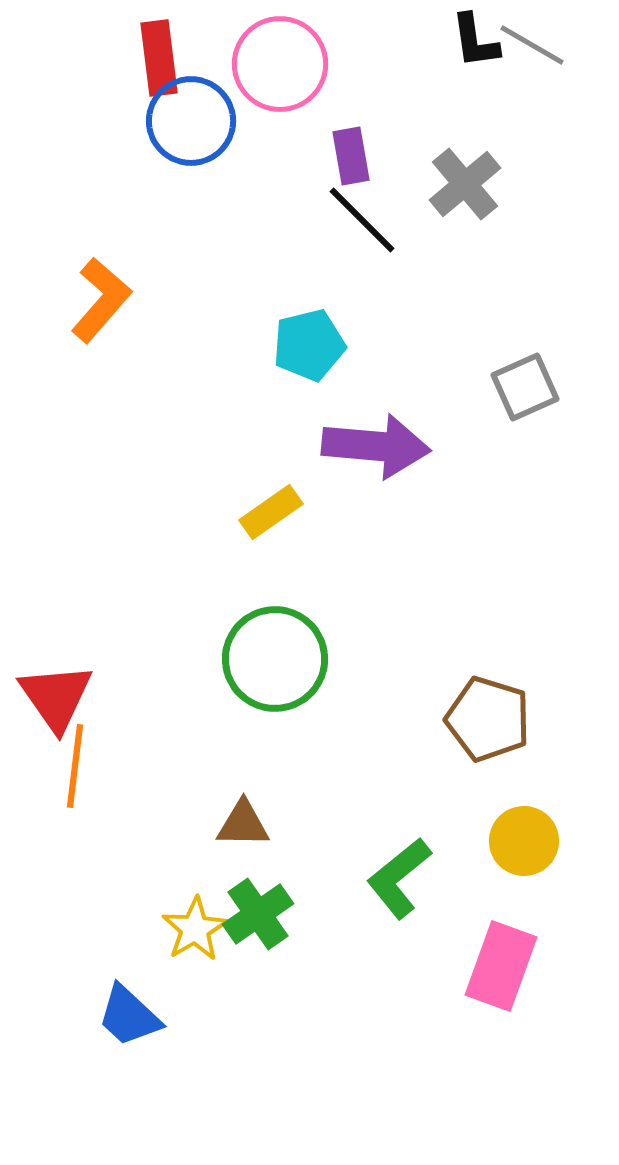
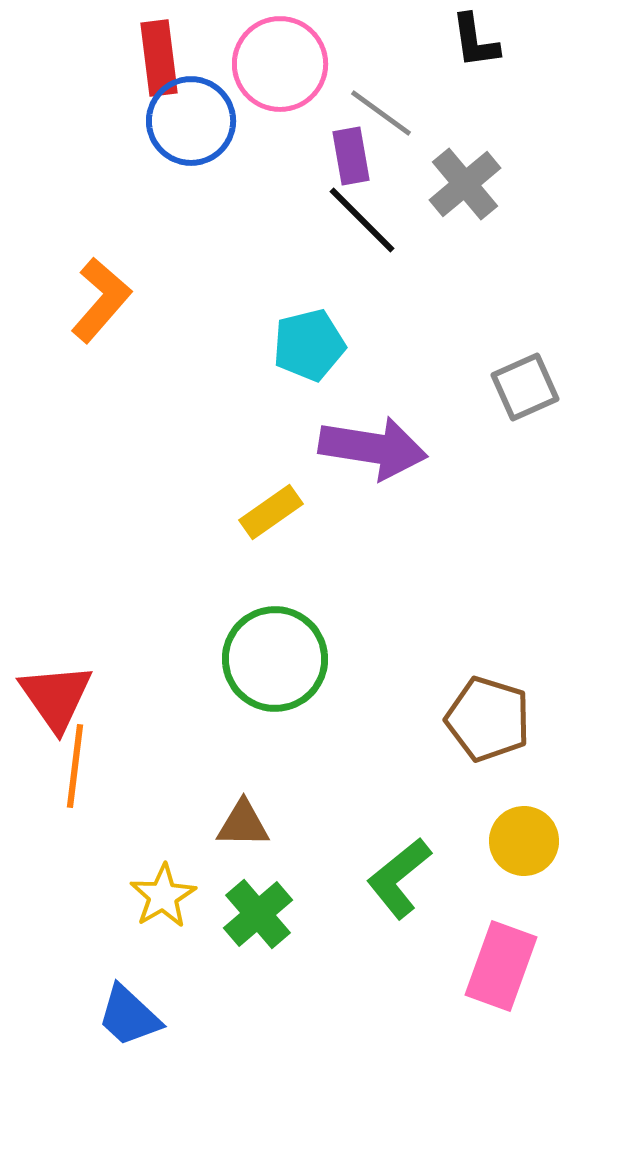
gray line: moved 151 px left, 68 px down; rotated 6 degrees clockwise
purple arrow: moved 3 px left, 2 px down; rotated 4 degrees clockwise
green cross: rotated 6 degrees counterclockwise
yellow star: moved 32 px left, 33 px up
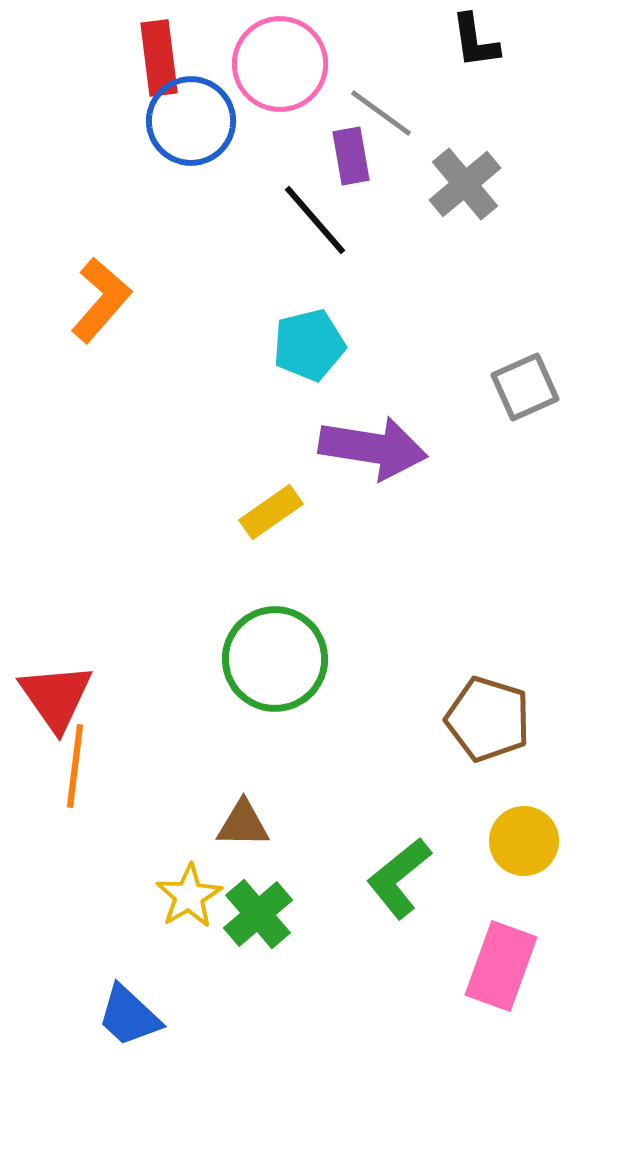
black line: moved 47 px left; rotated 4 degrees clockwise
yellow star: moved 26 px right
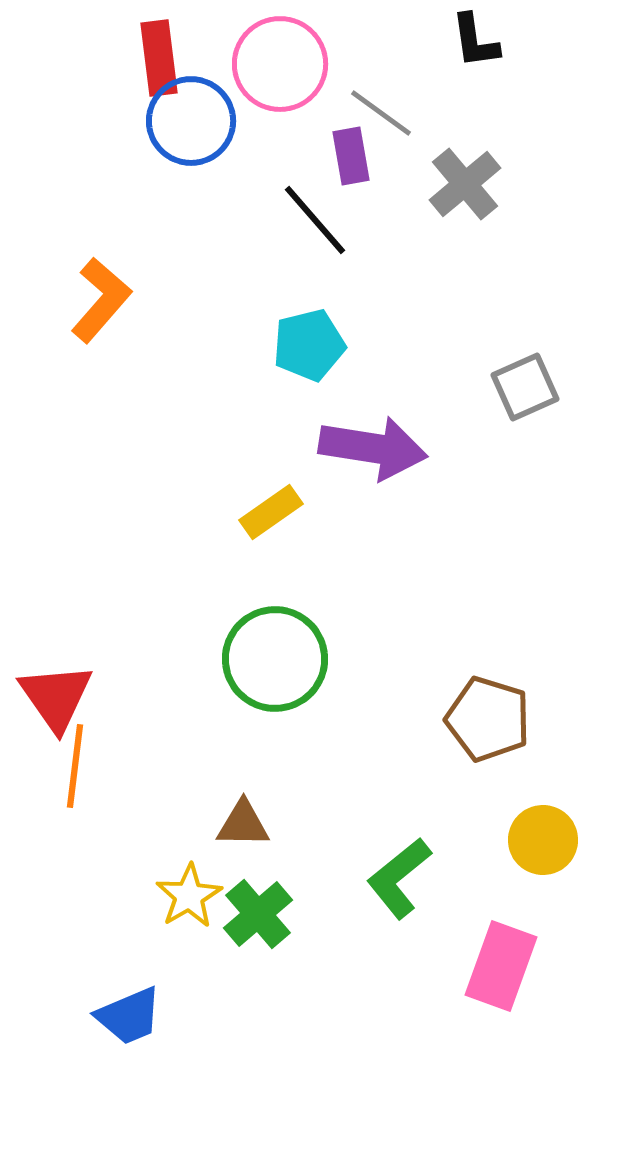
yellow circle: moved 19 px right, 1 px up
blue trapezoid: rotated 66 degrees counterclockwise
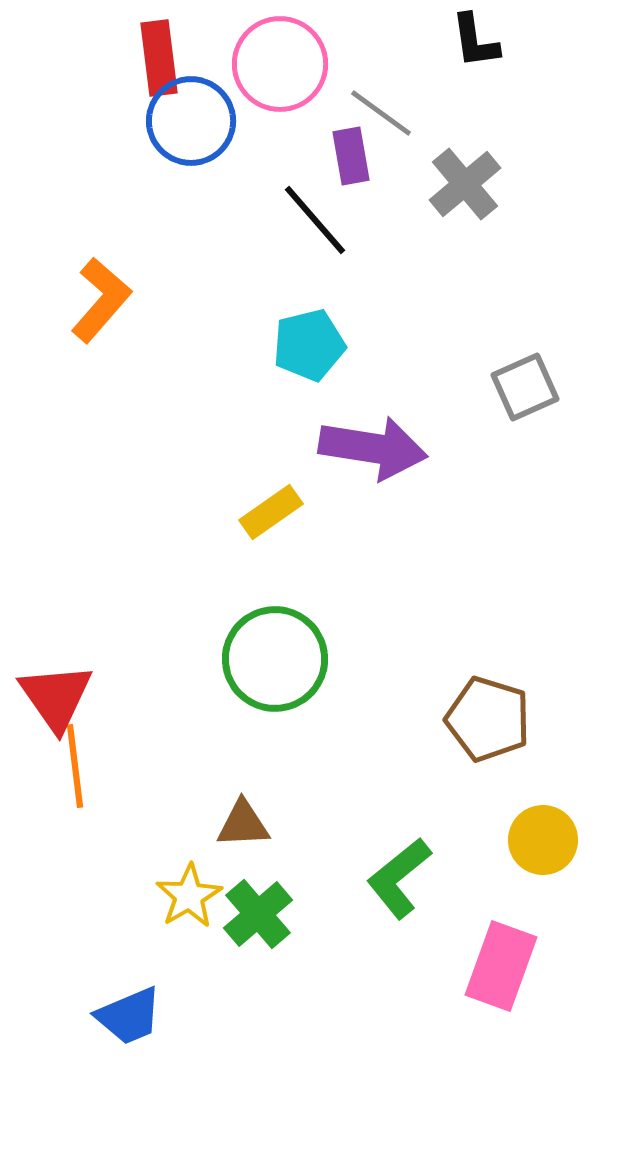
orange line: rotated 14 degrees counterclockwise
brown triangle: rotated 4 degrees counterclockwise
